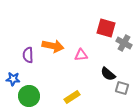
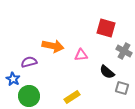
gray cross: moved 8 px down
purple semicircle: moved 1 px right, 7 px down; rotated 77 degrees clockwise
black semicircle: moved 1 px left, 2 px up
blue star: rotated 24 degrees clockwise
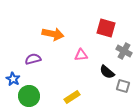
orange arrow: moved 12 px up
purple semicircle: moved 4 px right, 3 px up
gray square: moved 1 px right, 2 px up
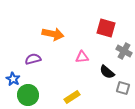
pink triangle: moved 1 px right, 2 px down
gray square: moved 2 px down
green circle: moved 1 px left, 1 px up
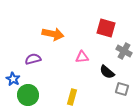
gray square: moved 1 px left, 1 px down
yellow rectangle: rotated 42 degrees counterclockwise
